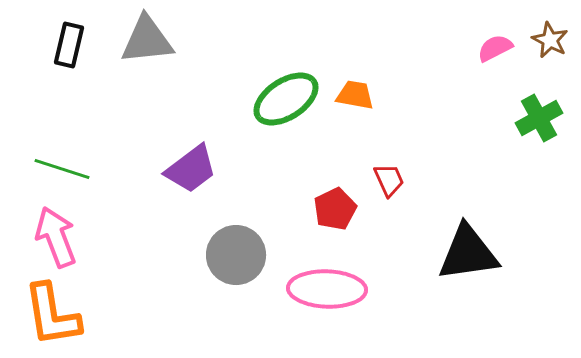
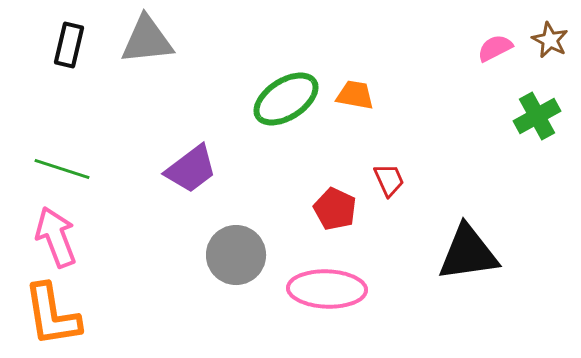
green cross: moved 2 px left, 2 px up
red pentagon: rotated 21 degrees counterclockwise
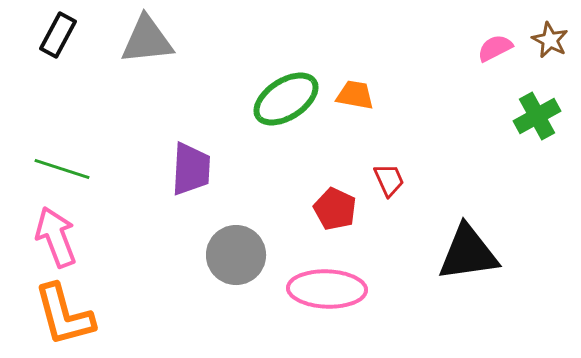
black rectangle: moved 11 px left, 10 px up; rotated 15 degrees clockwise
purple trapezoid: rotated 50 degrees counterclockwise
orange L-shape: moved 12 px right; rotated 6 degrees counterclockwise
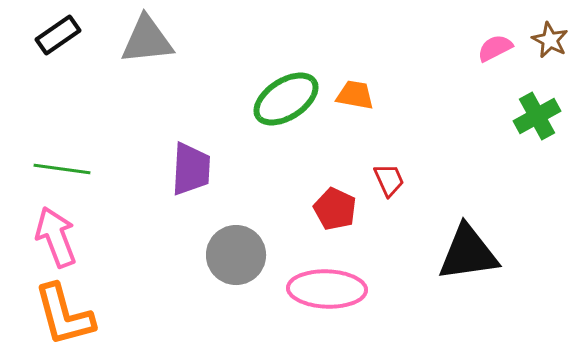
black rectangle: rotated 27 degrees clockwise
green line: rotated 10 degrees counterclockwise
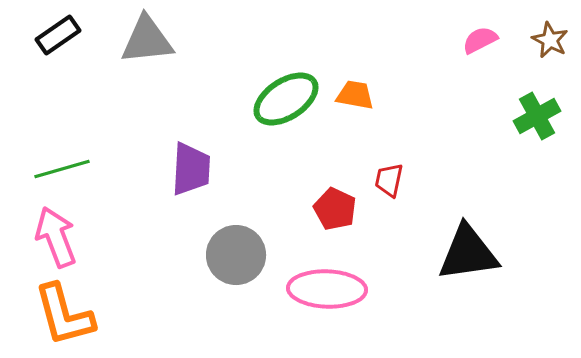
pink semicircle: moved 15 px left, 8 px up
green line: rotated 24 degrees counterclockwise
red trapezoid: rotated 144 degrees counterclockwise
